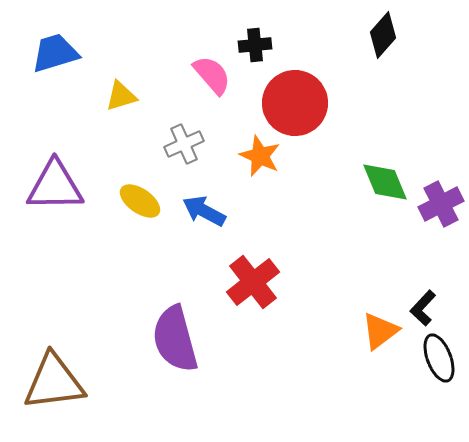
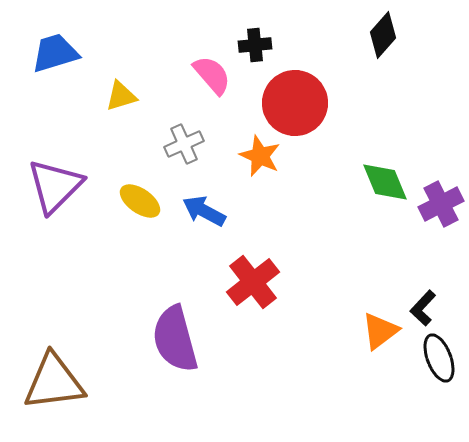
purple triangle: rotated 44 degrees counterclockwise
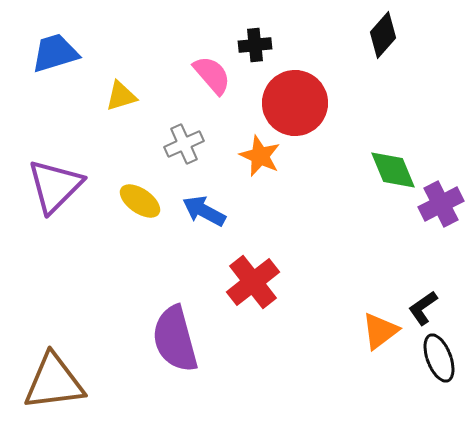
green diamond: moved 8 px right, 12 px up
black L-shape: rotated 12 degrees clockwise
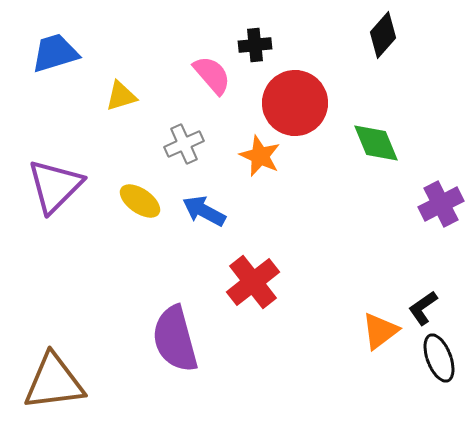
green diamond: moved 17 px left, 27 px up
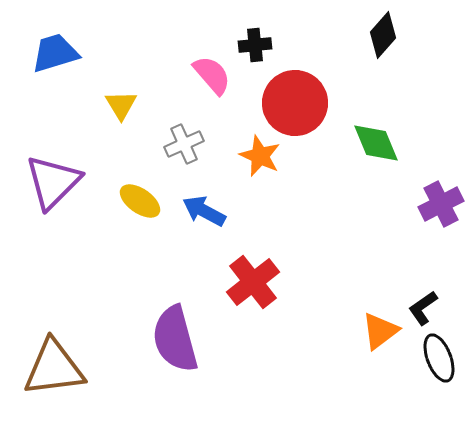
yellow triangle: moved 9 px down; rotated 44 degrees counterclockwise
purple triangle: moved 2 px left, 4 px up
brown triangle: moved 14 px up
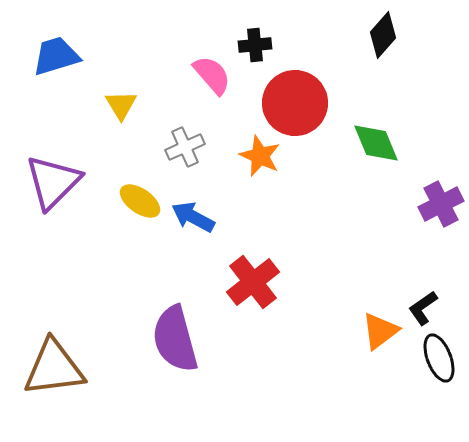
blue trapezoid: moved 1 px right, 3 px down
gray cross: moved 1 px right, 3 px down
blue arrow: moved 11 px left, 6 px down
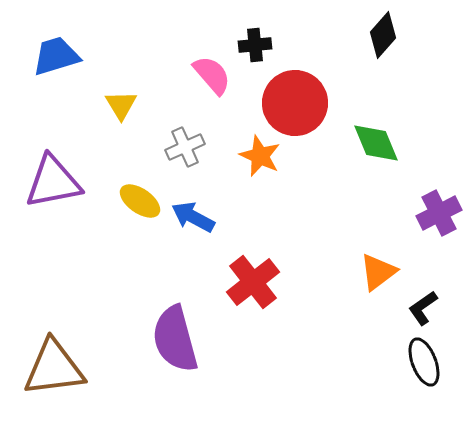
purple triangle: rotated 34 degrees clockwise
purple cross: moved 2 px left, 9 px down
orange triangle: moved 2 px left, 59 px up
black ellipse: moved 15 px left, 4 px down
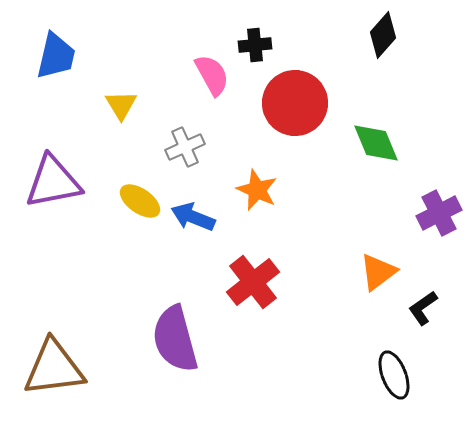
blue trapezoid: rotated 120 degrees clockwise
pink semicircle: rotated 12 degrees clockwise
orange star: moved 3 px left, 34 px down
blue arrow: rotated 6 degrees counterclockwise
black ellipse: moved 30 px left, 13 px down
